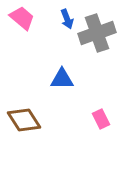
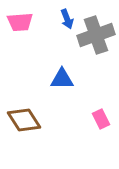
pink trapezoid: moved 2 px left, 4 px down; rotated 136 degrees clockwise
gray cross: moved 1 px left, 2 px down
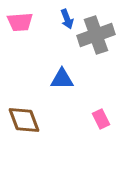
brown diamond: rotated 12 degrees clockwise
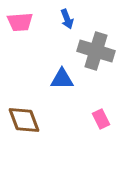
gray cross: moved 16 px down; rotated 36 degrees clockwise
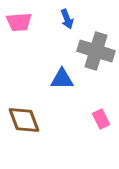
pink trapezoid: moved 1 px left
